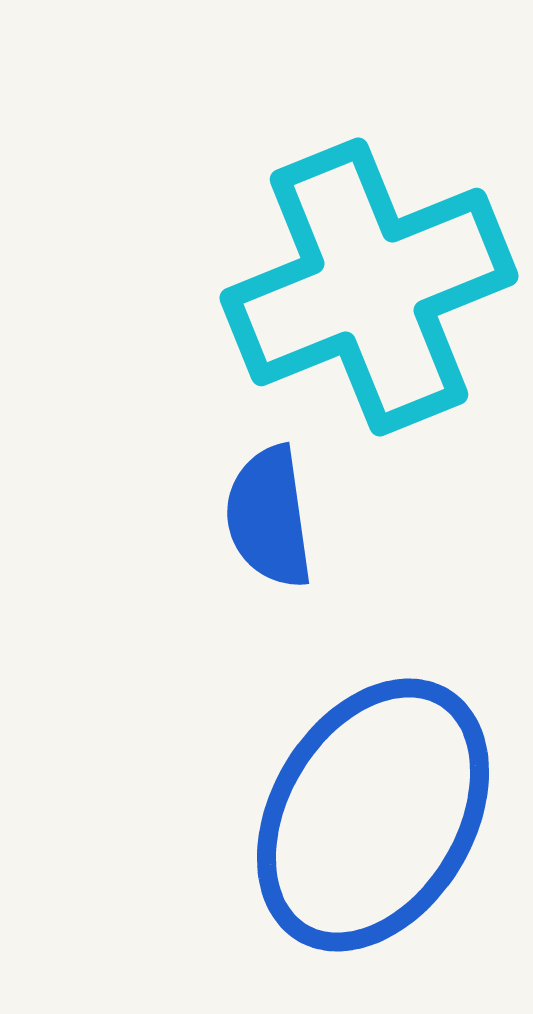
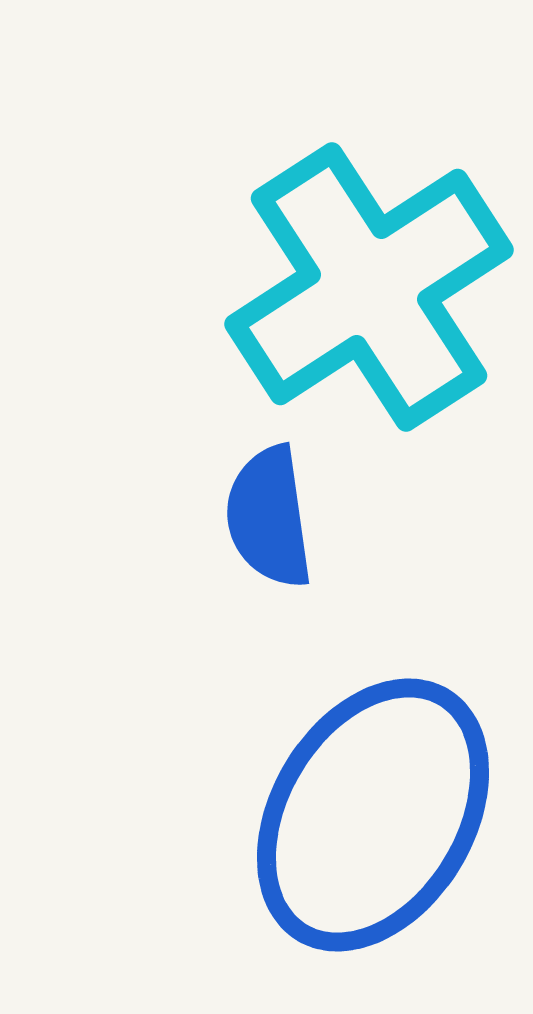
cyan cross: rotated 11 degrees counterclockwise
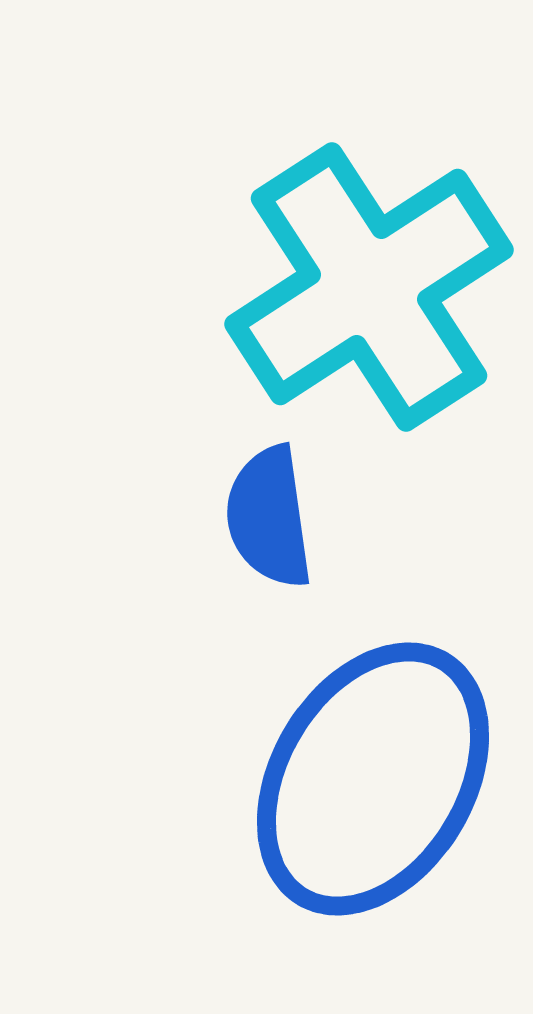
blue ellipse: moved 36 px up
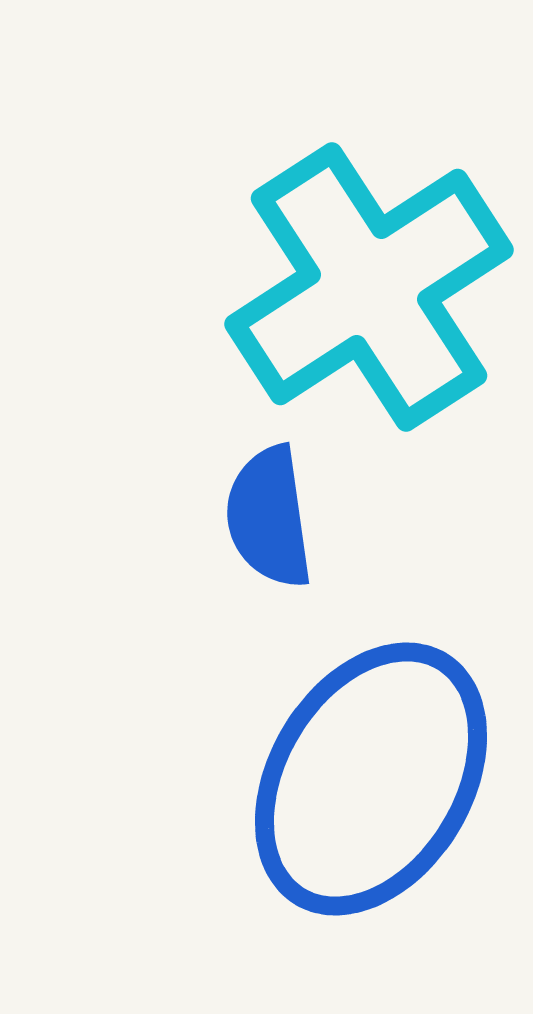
blue ellipse: moved 2 px left
